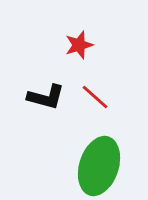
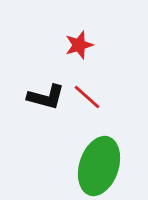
red line: moved 8 px left
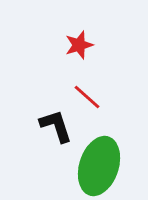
black L-shape: moved 10 px right, 29 px down; rotated 123 degrees counterclockwise
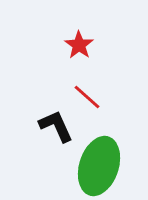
red star: rotated 20 degrees counterclockwise
black L-shape: rotated 6 degrees counterclockwise
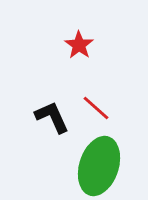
red line: moved 9 px right, 11 px down
black L-shape: moved 4 px left, 9 px up
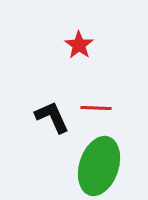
red line: rotated 40 degrees counterclockwise
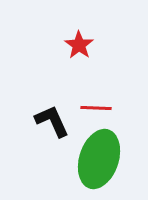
black L-shape: moved 4 px down
green ellipse: moved 7 px up
